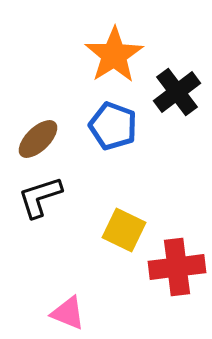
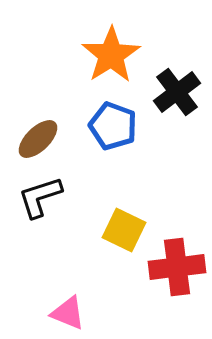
orange star: moved 3 px left
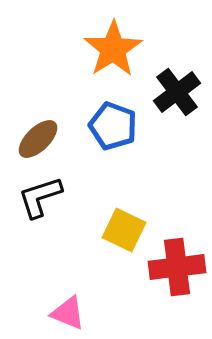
orange star: moved 2 px right, 6 px up
